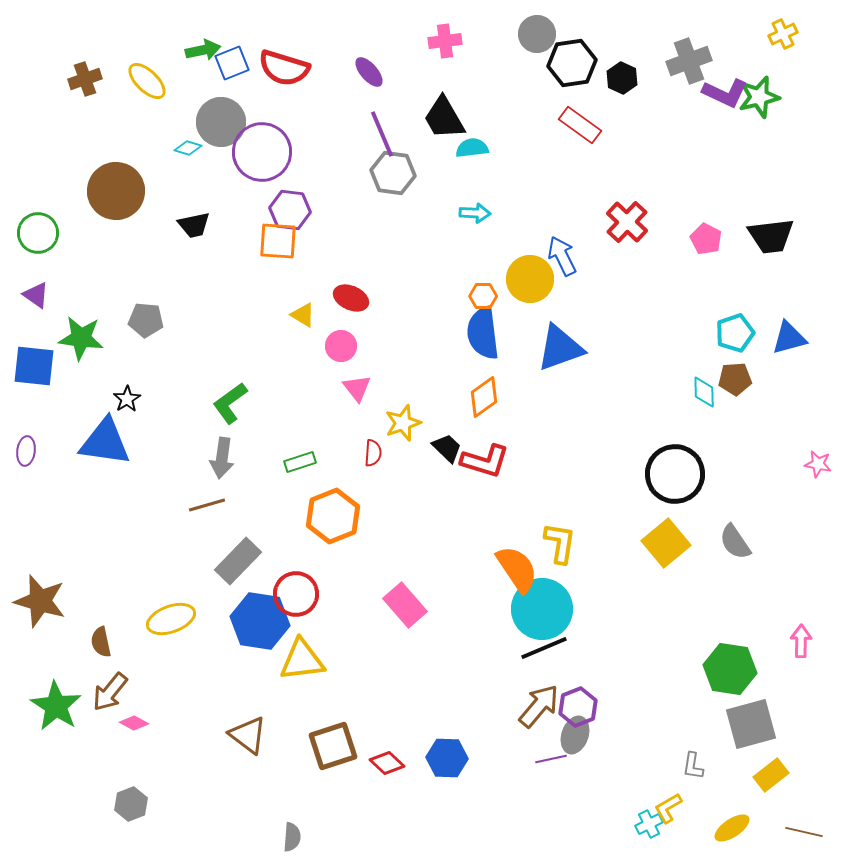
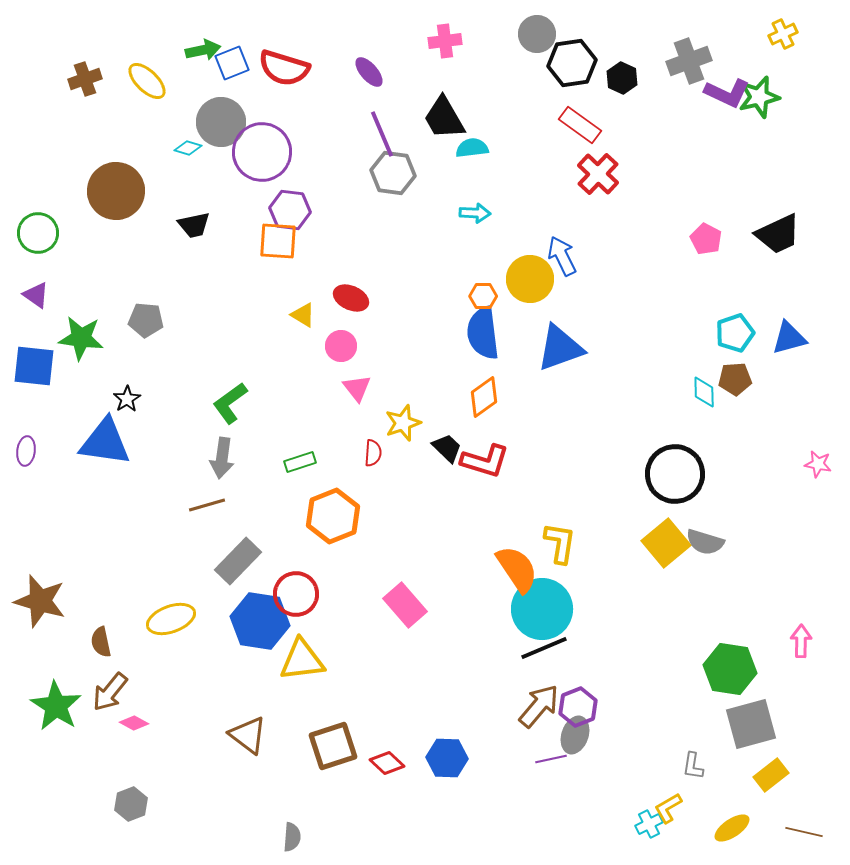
purple L-shape at (725, 93): moved 2 px right
red cross at (627, 222): moved 29 px left, 48 px up
black trapezoid at (771, 236): moved 7 px right, 2 px up; rotated 18 degrees counterclockwise
gray semicircle at (735, 542): moved 30 px left; rotated 39 degrees counterclockwise
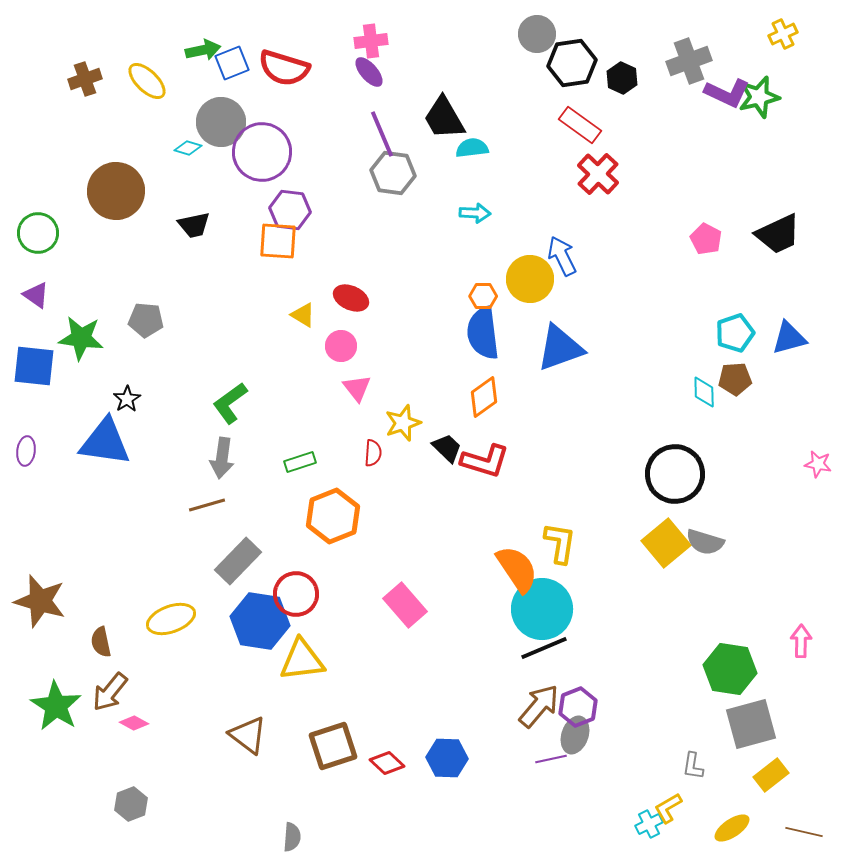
pink cross at (445, 41): moved 74 px left
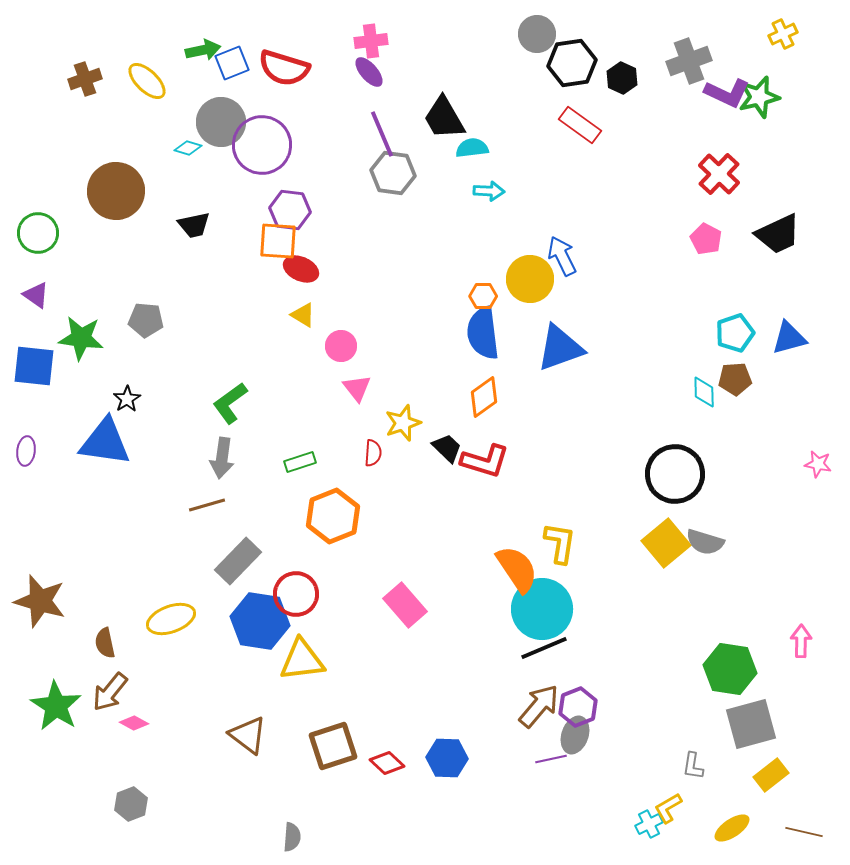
purple circle at (262, 152): moved 7 px up
red cross at (598, 174): moved 121 px right
cyan arrow at (475, 213): moved 14 px right, 22 px up
red ellipse at (351, 298): moved 50 px left, 29 px up
brown semicircle at (101, 642): moved 4 px right, 1 px down
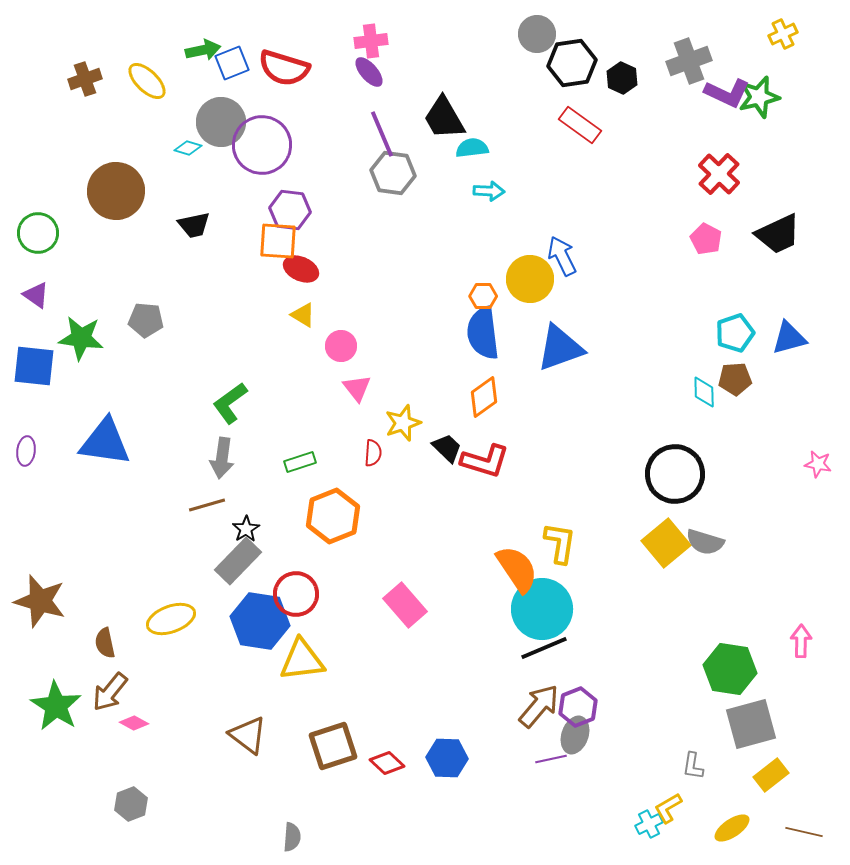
black star at (127, 399): moved 119 px right, 130 px down
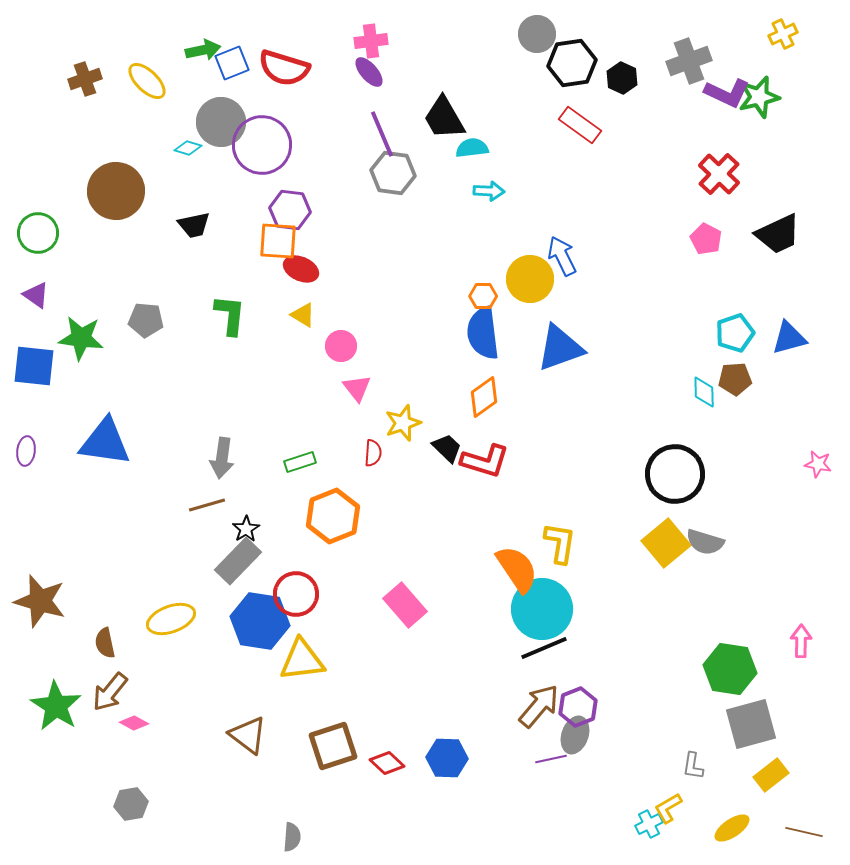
green L-shape at (230, 403): moved 88 px up; rotated 132 degrees clockwise
gray hexagon at (131, 804): rotated 12 degrees clockwise
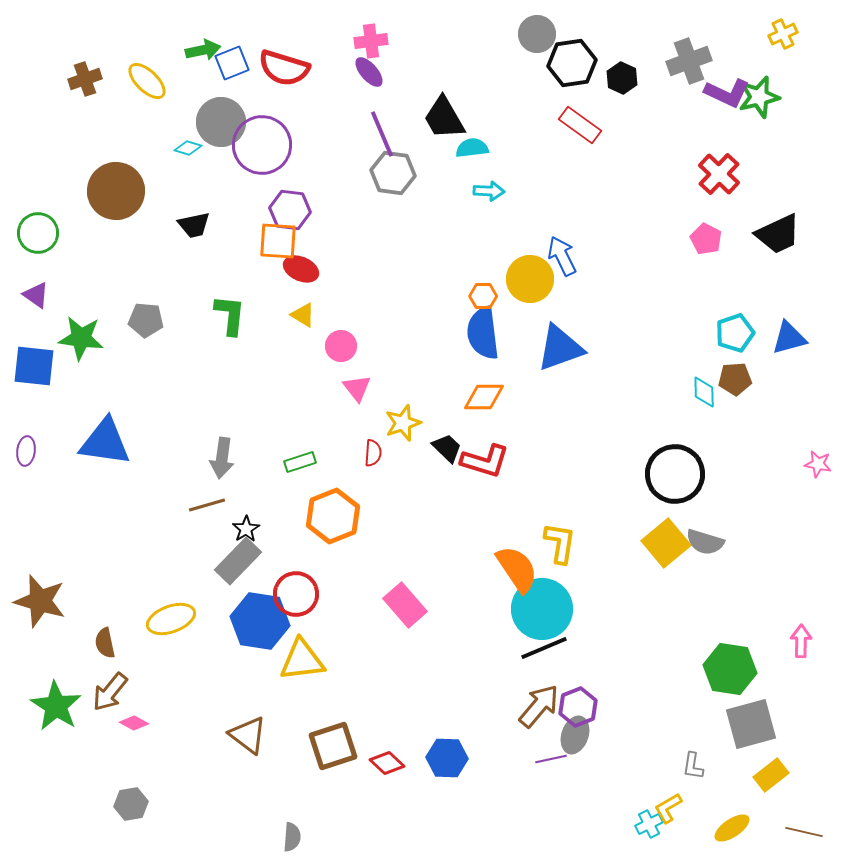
orange diamond at (484, 397): rotated 36 degrees clockwise
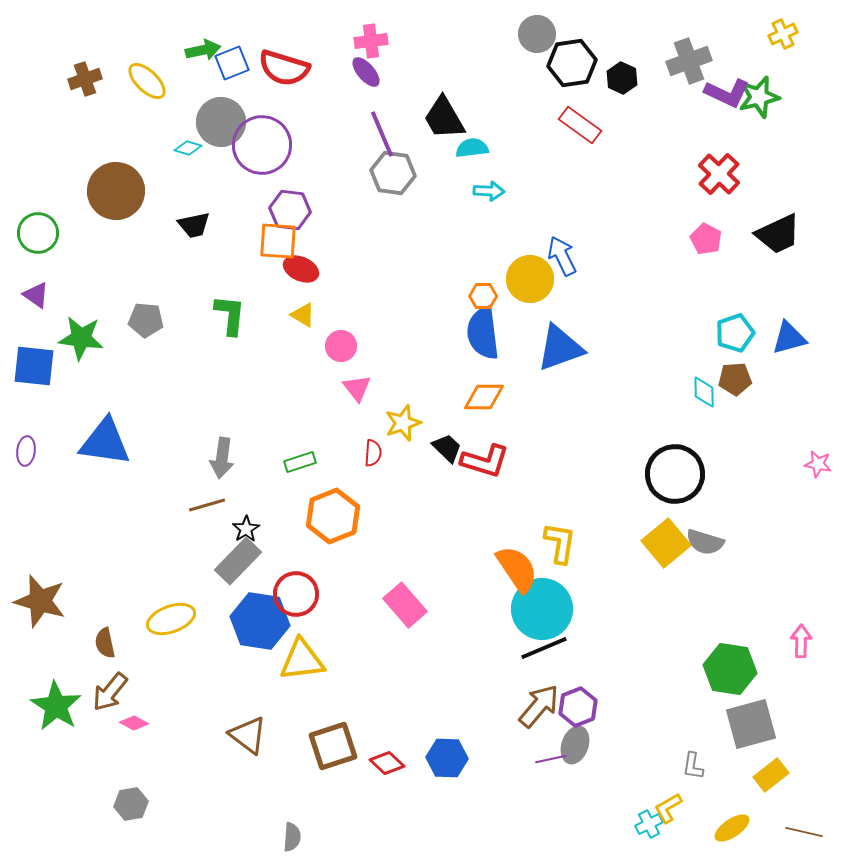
purple ellipse at (369, 72): moved 3 px left
gray ellipse at (575, 735): moved 10 px down
